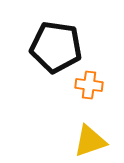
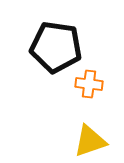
orange cross: moved 1 px up
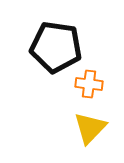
yellow triangle: moved 13 px up; rotated 27 degrees counterclockwise
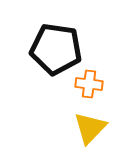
black pentagon: moved 2 px down
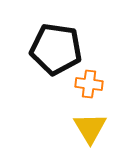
yellow triangle: rotated 15 degrees counterclockwise
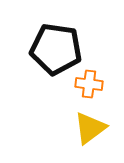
yellow triangle: rotated 24 degrees clockwise
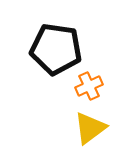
orange cross: moved 2 px down; rotated 32 degrees counterclockwise
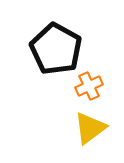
black pentagon: rotated 21 degrees clockwise
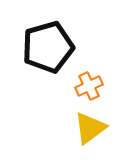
black pentagon: moved 8 px left, 2 px up; rotated 27 degrees clockwise
